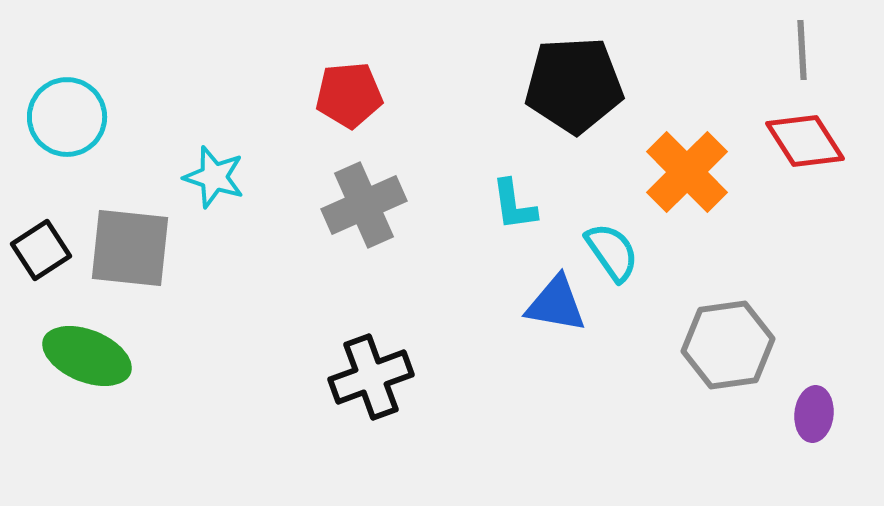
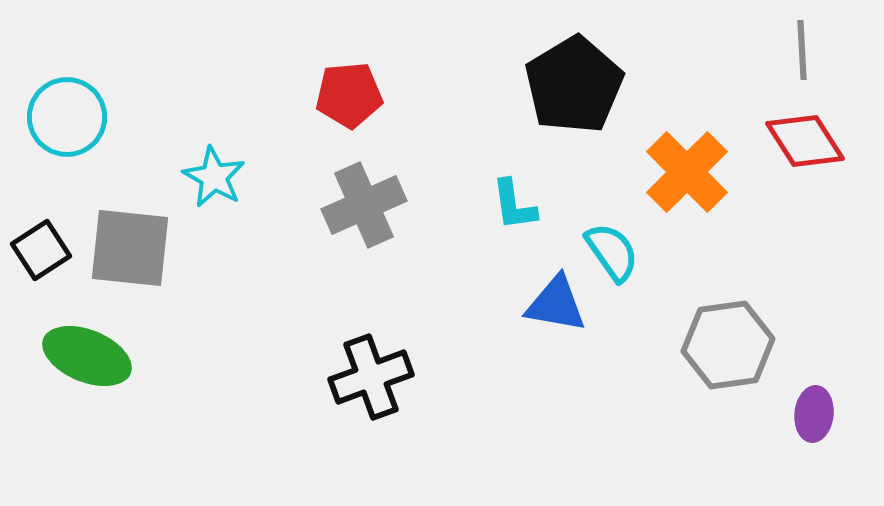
black pentagon: rotated 28 degrees counterclockwise
cyan star: rotated 12 degrees clockwise
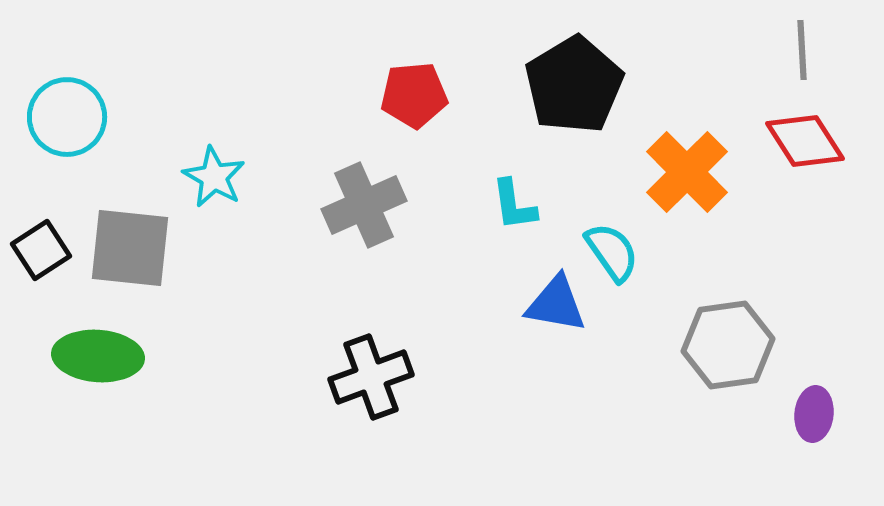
red pentagon: moved 65 px right
green ellipse: moved 11 px right; rotated 18 degrees counterclockwise
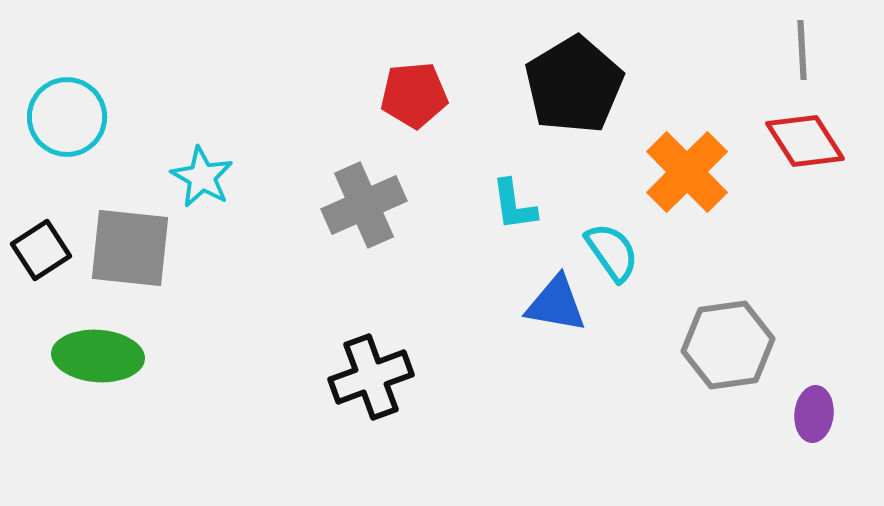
cyan star: moved 12 px left
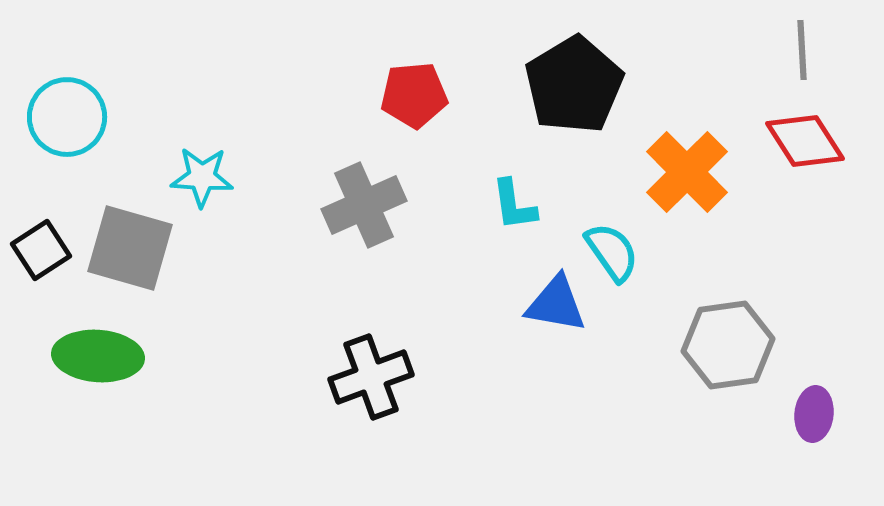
cyan star: rotated 26 degrees counterclockwise
gray square: rotated 10 degrees clockwise
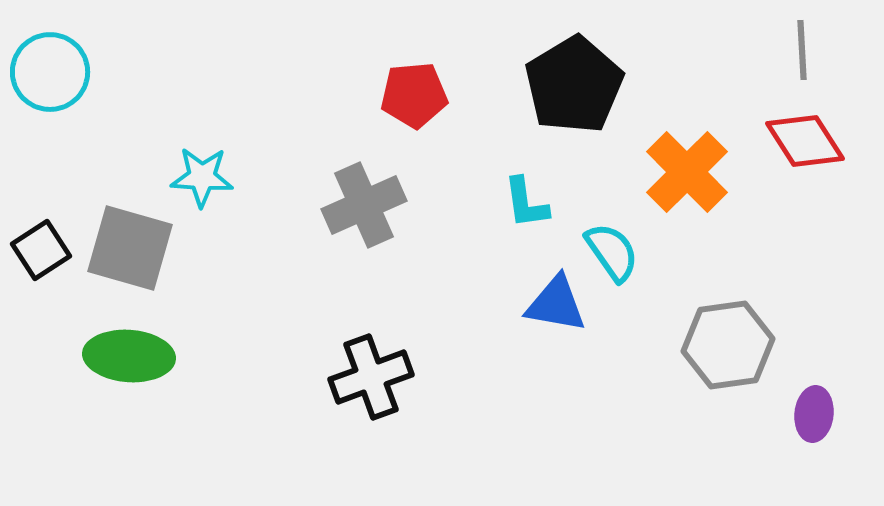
cyan circle: moved 17 px left, 45 px up
cyan L-shape: moved 12 px right, 2 px up
green ellipse: moved 31 px right
